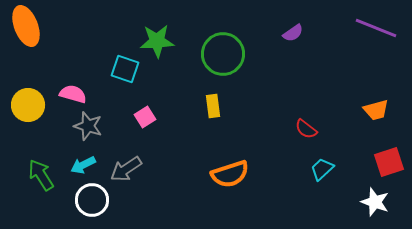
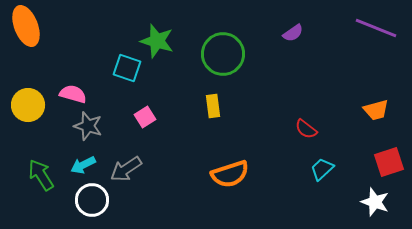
green star: rotated 20 degrees clockwise
cyan square: moved 2 px right, 1 px up
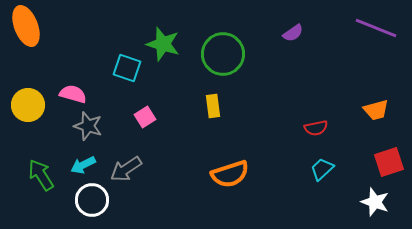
green star: moved 6 px right, 3 px down
red semicircle: moved 10 px right, 1 px up; rotated 50 degrees counterclockwise
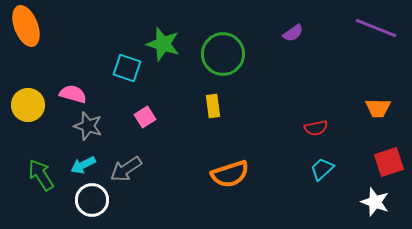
orange trapezoid: moved 2 px right, 2 px up; rotated 16 degrees clockwise
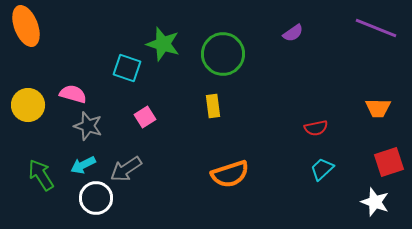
white circle: moved 4 px right, 2 px up
